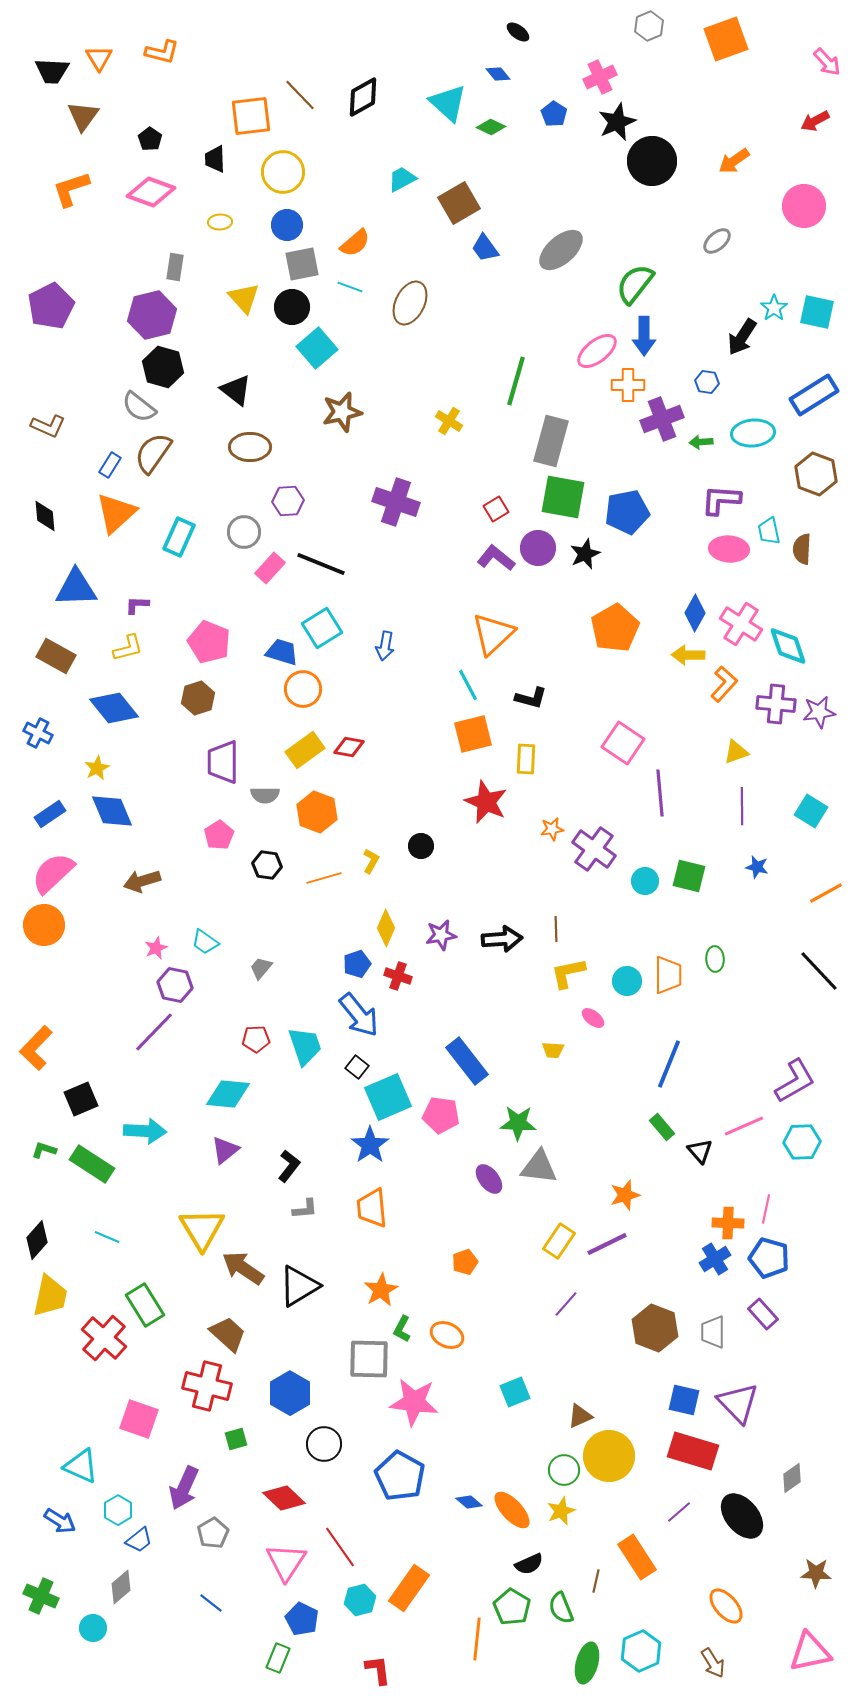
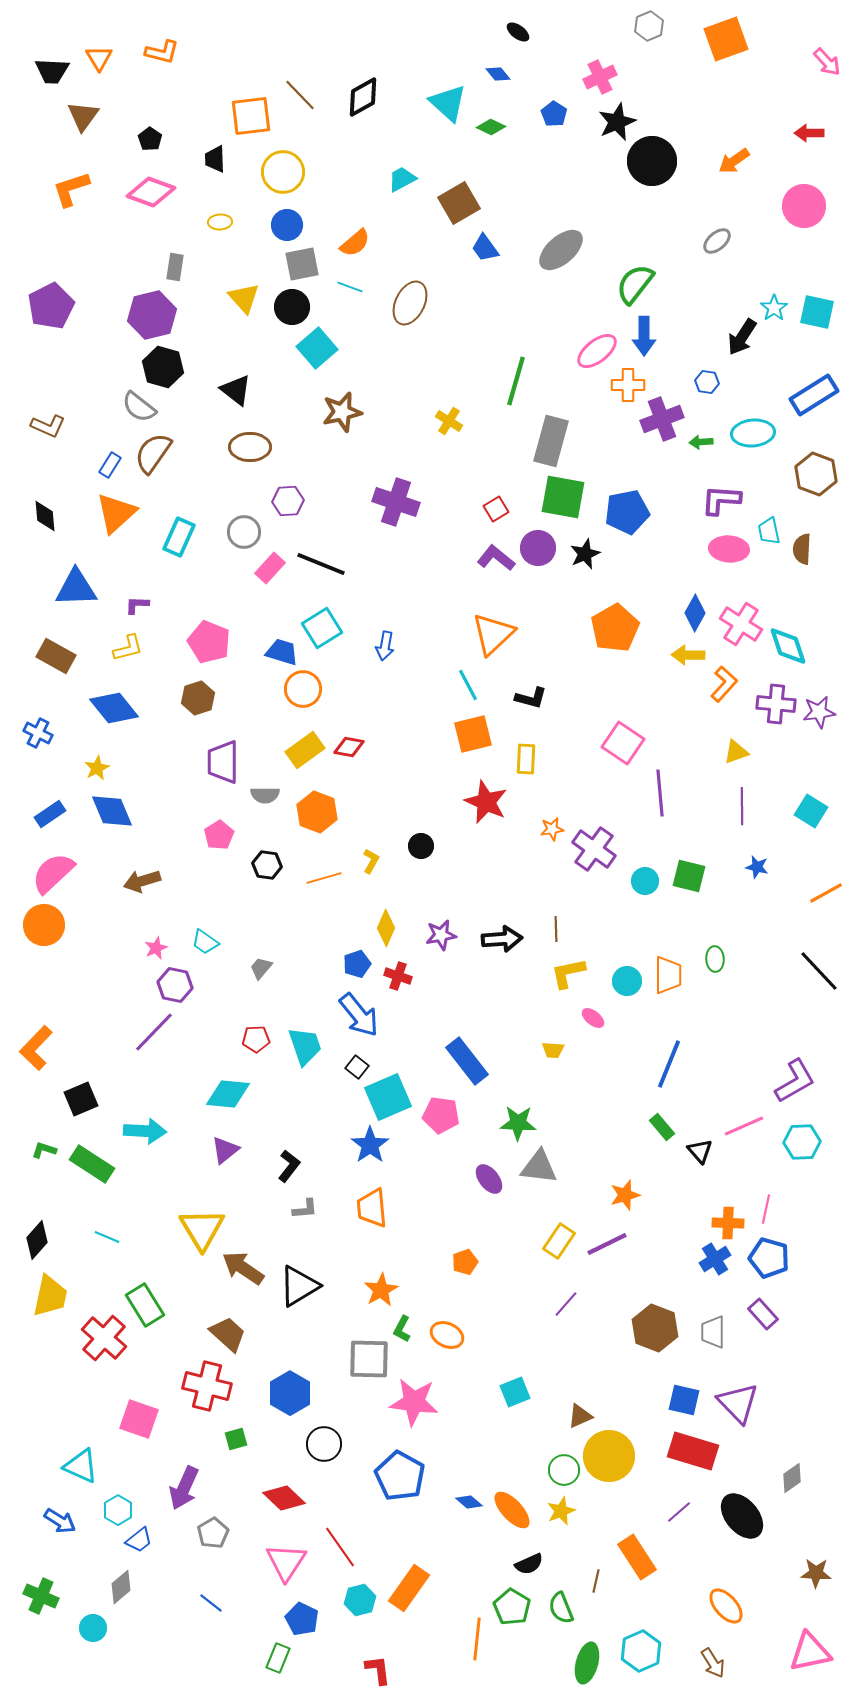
red arrow at (815, 121): moved 6 px left, 12 px down; rotated 28 degrees clockwise
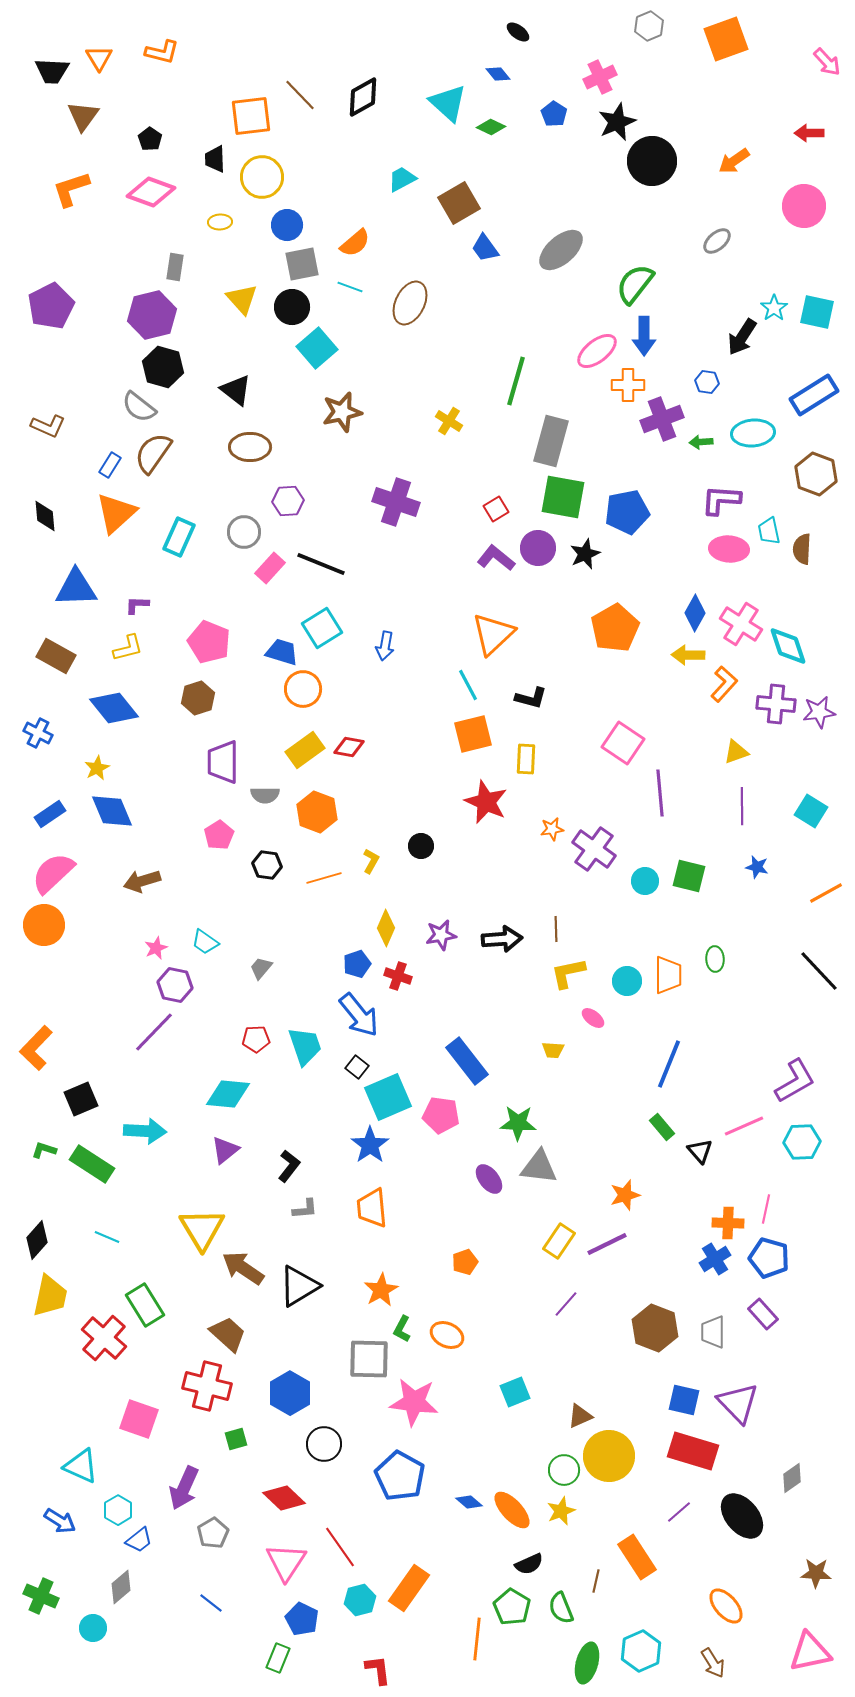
yellow circle at (283, 172): moved 21 px left, 5 px down
yellow triangle at (244, 298): moved 2 px left, 1 px down
